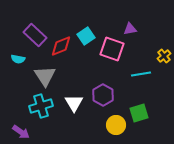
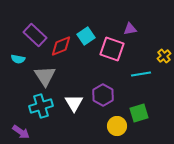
yellow circle: moved 1 px right, 1 px down
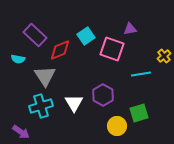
red diamond: moved 1 px left, 4 px down
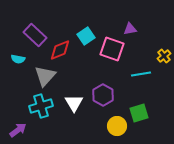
gray triangle: rotated 15 degrees clockwise
purple arrow: moved 3 px left, 2 px up; rotated 72 degrees counterclockwise
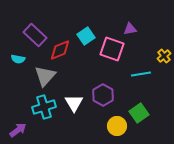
cyan cross: moved 3 px right, 1 px down
green square: rotated 18 degrees counterclockwise
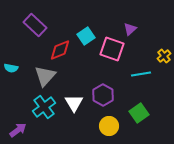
purple triangle: rotated 32 degrees counterclockwise
purple rectangle: moved 10 px up
cyan semicircle: moved 7 px left, 9 px down
cyan cross: rotated 20 degrees counterclockwise
yellow circle: moved 8 px left
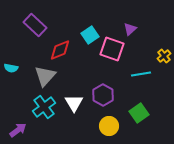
cyan square: moved 4 px right, 1 px up
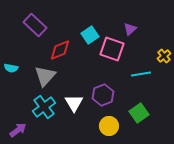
purple hexagon: rotated 10 degrees clockwise
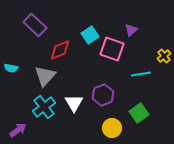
purple triangle: moved 1 px right, 1 px down
yellow circle: moved 3 px right, 2 px down
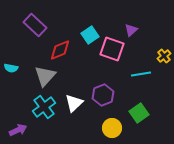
white triangle: rotated 18 degrees clockwise
purple arrow: rotated 12 degrees clockwise
